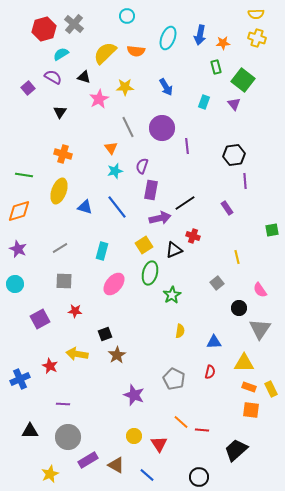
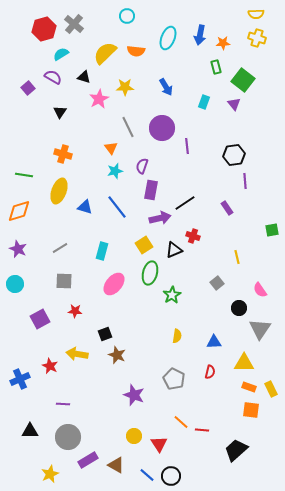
yellow semicircle at (180, 331): moved 3 px left, 5 px down
brown star at (117, 355): rotated 18 degrees counterclockwise
black circle at (199, 477): moved 28 px left, 1 px up
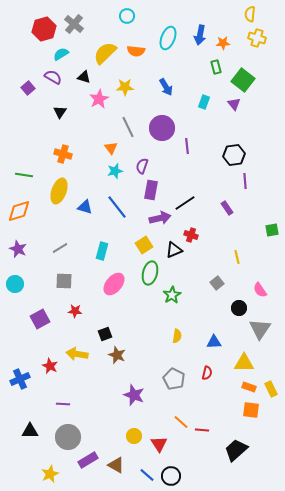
yellow semicircle at (256, 14): moved 6 px left; rotated 98 degrees clockwise
red cross at (193, 236): moved 2 px left, 1 px up
red semicircle at (210, 372): moved 3 px left, 1 px down
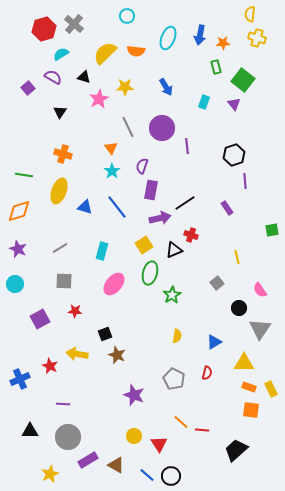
black hexagon at (234, 155): rotated 10 degrees counterclockwise
cyan star at (115, 171): moved 3 px left; rotated 21 degrees counterclockwise
blue triangle at (214, 342): rotated 28 degrees counterclockwise
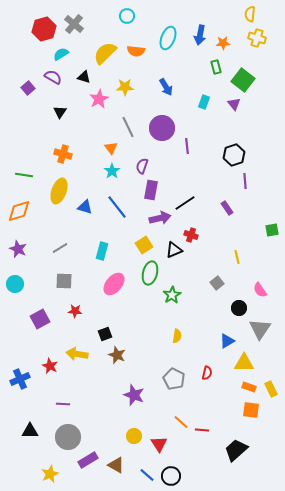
blue triangle at (214, 342): moved 13 px right, 1 px up
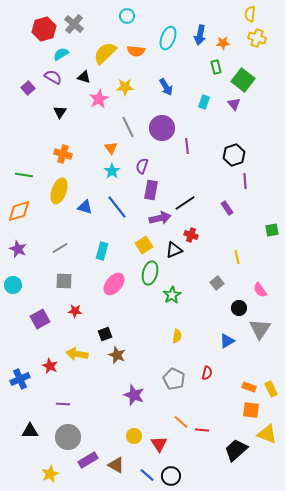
cyan circle at (15, 284): moved 2 px left, 1 px down
yellow triangle at (244, 363): moved 23 px right, 71 px down; rotated 20 degrees clockwise
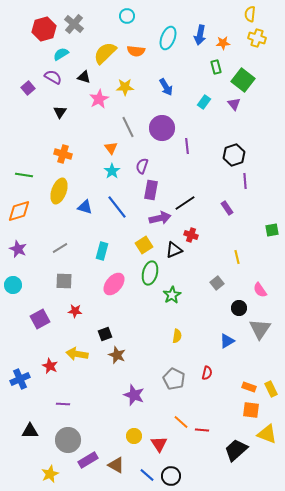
cyan rectangle at (204, 102): rotated 16 degrees clockwise
gray circle at (68, 437): moved 3 px down
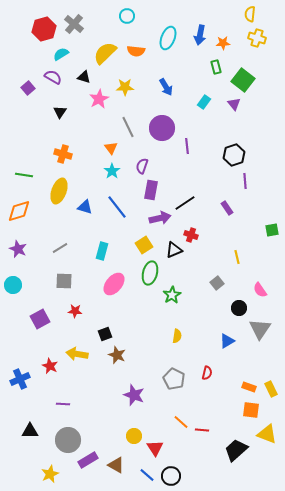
red triangle at (159, 444): moved 4 px left, 4 px down
